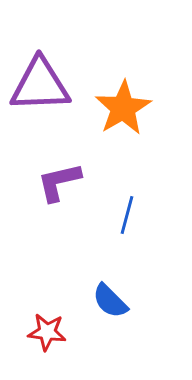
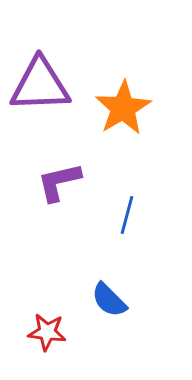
blue semicircle: moved 1 px left, 1 px up
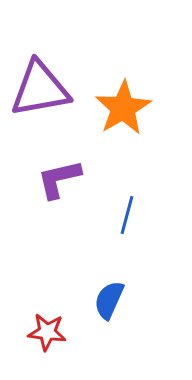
purple triangle: moved 4 px down; rotated 8 degrees counterclockwise
purple L-shape: moved 3 px up
blue semicircle: rotated 69 degrees clockwise
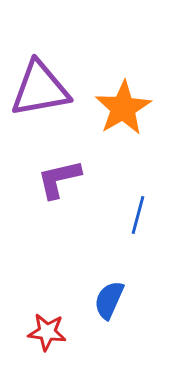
blue line: moved 11 px right
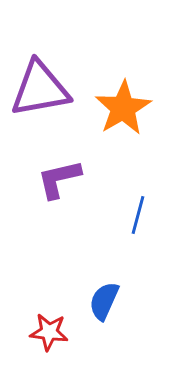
blue semicircle: moved 5 px left, 1 px down
red star: moved 2 px right
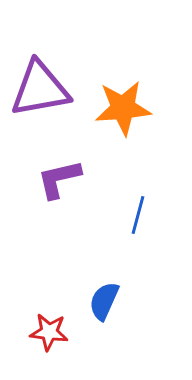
orange star: rotated 26 degrees clockwise
